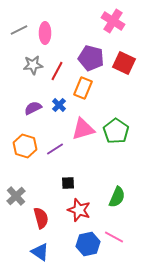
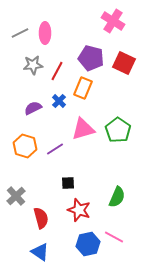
gray line: moved 1 px right, 3 px down
blue cross: moved 4 px up
green pentagon: moved 2 px right, 1 px up
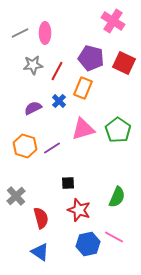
purple line: moved 3 px left, 1 px up
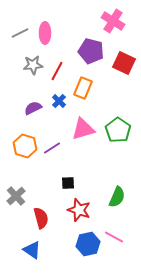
purple pentagon: moved 7 px up
blue triangle: moved 8 px left, 2 px up
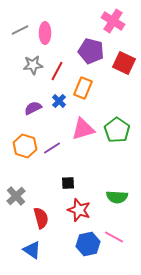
gray line: moved 3 px up
green pentagon: moved 1 px left
green semicircle: rotated 70 degrees clockwise
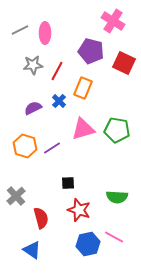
green pentagon: rotated 25 degrees counterclockwise
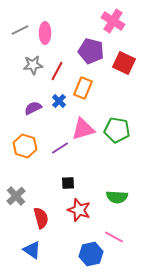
purple line: moved 8 px right
blue hexagon: moved 3 px right, 10 px down
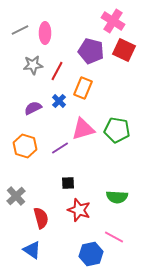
red square: moved 13 px up
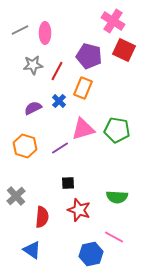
purple pentagon: moved 2 px left, 5 px down
red semicircle: moved 1 px right, 1 px up; rotated 20 degrees clockwise
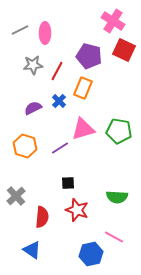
green pentagon: moved 2 px right, 1 px down
red star: moved 2 px left
